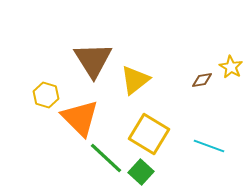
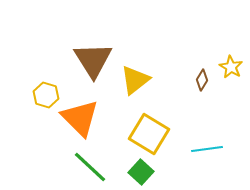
brown diamond: rotated 50 degrees counterclockwise
cyan line: moved 2 px left, 3 px down; rotated 28 degrees counterclockwise
green line: moved 16 px left, 9 px down
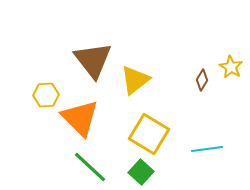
brown triangle: rotated 6 degrees counterclockwise
yellow hexagon: rotated 20 degrees counterclockwise
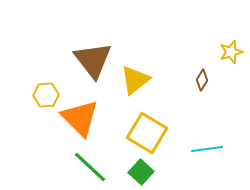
yellow star: moved 15 px up; rotated 25 degrees clockwise
yellow square: moved 2 px left, 1 px up
